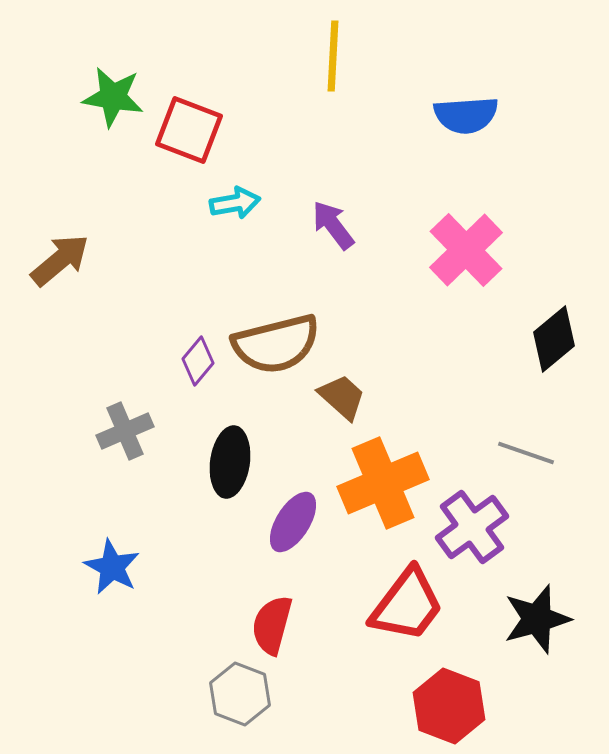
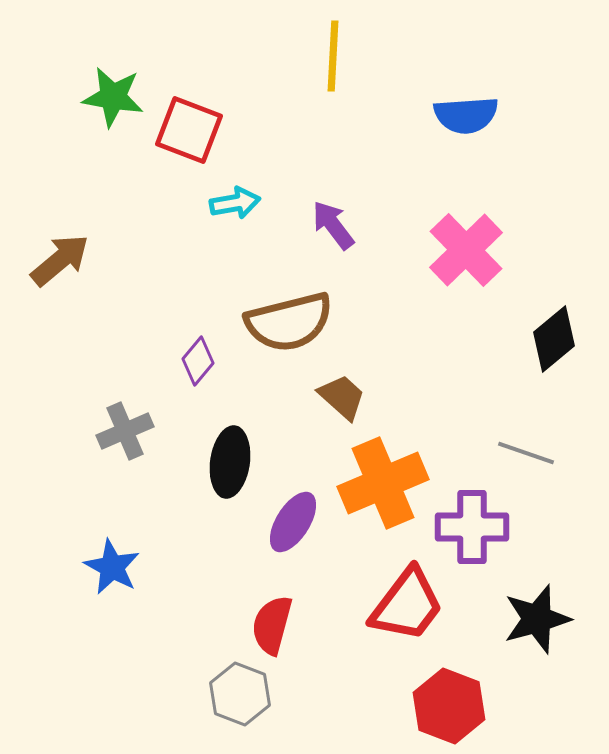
brown semicircle: moved 13 px right, 22 px up
purple cross: rotated 36 degrees clockwise
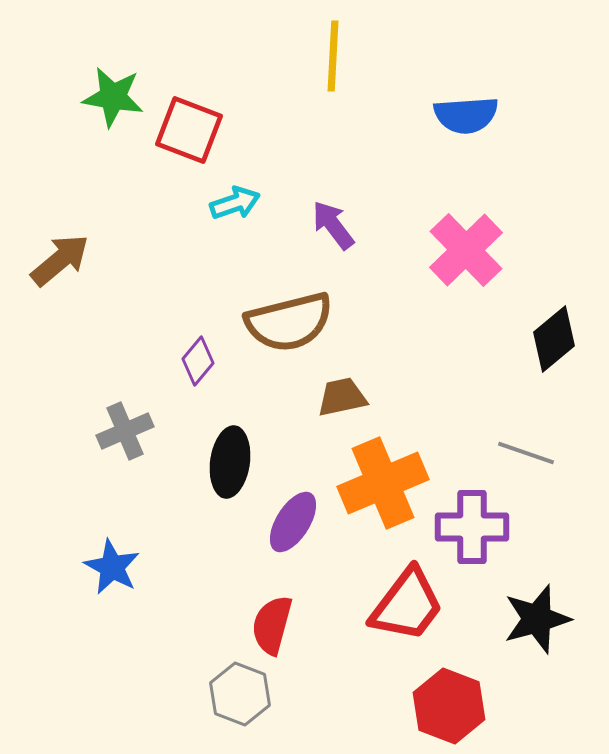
cyan arrow: rotated 9 degrees counterclockwise
brown trapezoid: rotated 54 degrees counterclockwise
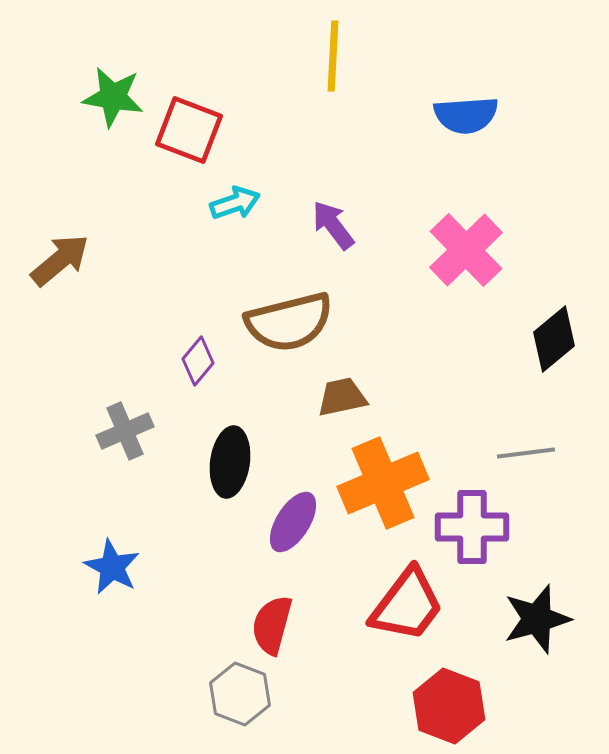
gray line: rotated 26 degrees counterclockwise
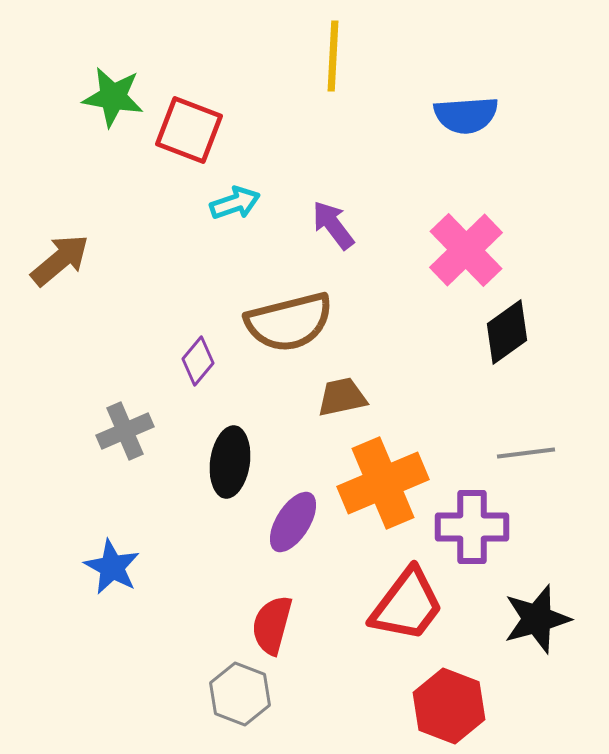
black diamond: moved 47 px left, 7 px up; rotated 4 degrees clockwise
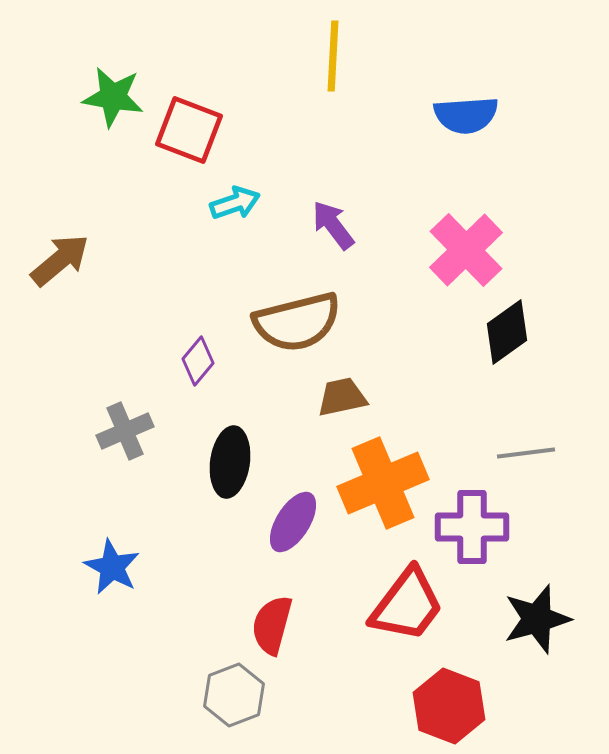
brown semicircle: moved 8 px right
gray hexagon: moved 6 px left, 1 px down; rotated 18 degrees clockwise
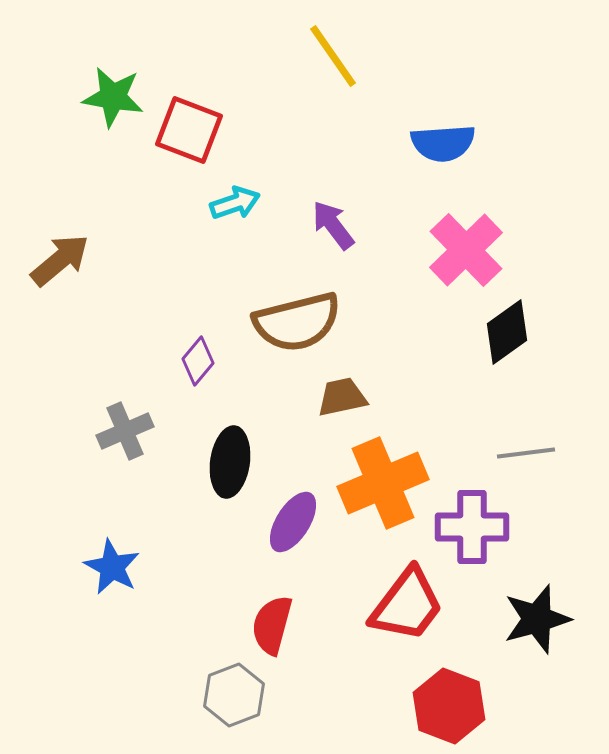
yellow line: rotated 38 degrees counterclockwise
blue semicircle: moved 23 px left, 28 px down
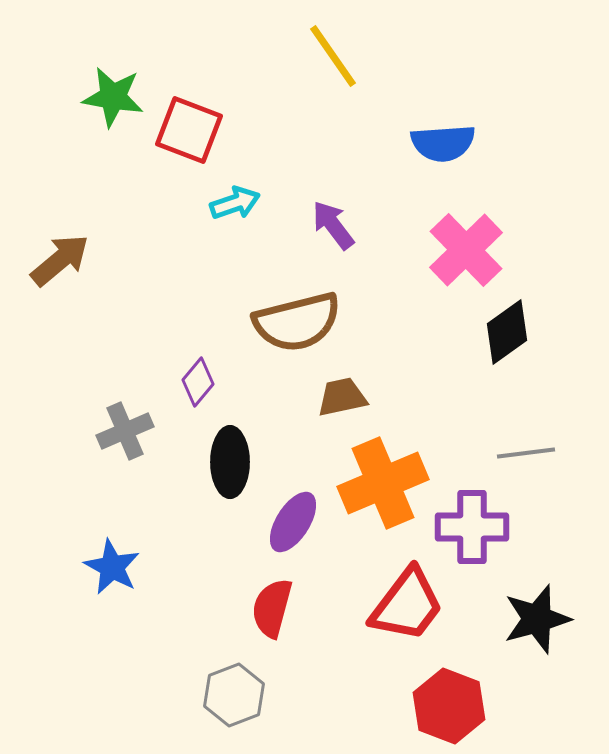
purple diamond: moved 21 px down
black ellipse: rotated 8 degrees counterclockwise
red semicircle: moved 17 px up
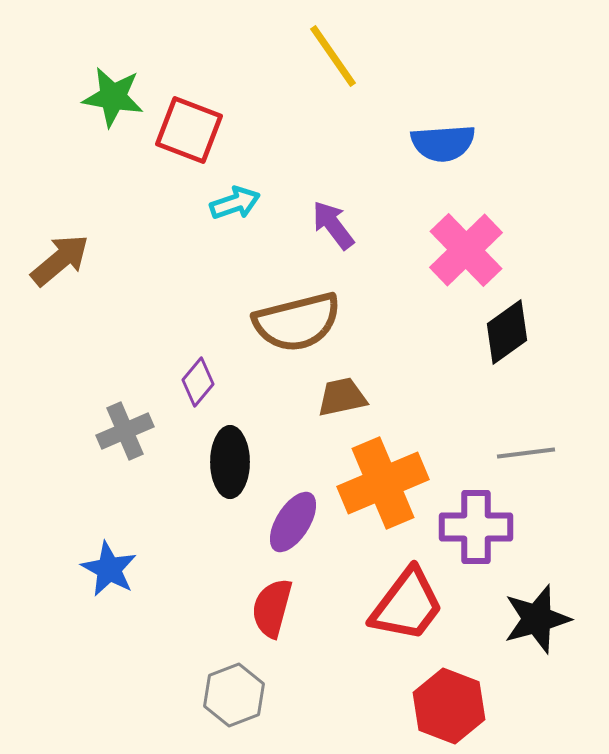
purple cross: moved 4 px right
blue star: moved 3 px left, 2 px down
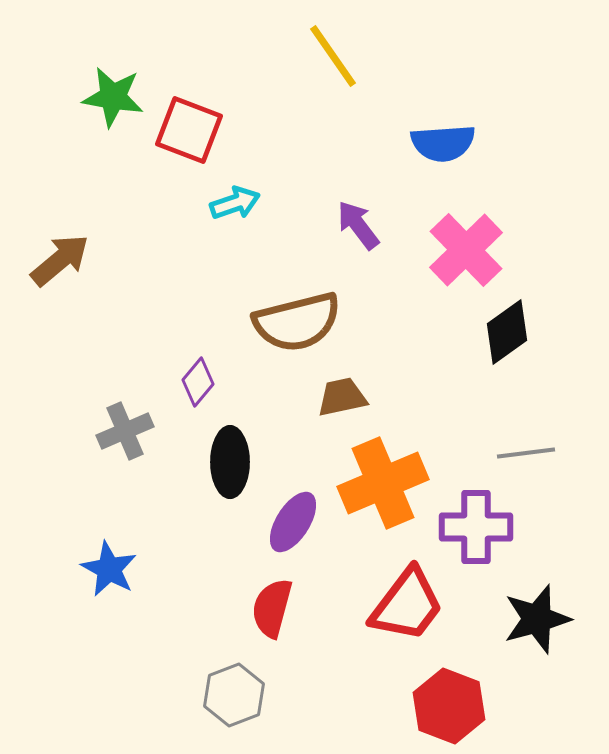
purple arrow: moved 25 px right
